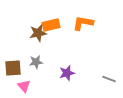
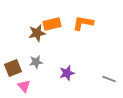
orange rectangle: moved 1 px right, 1 px up
brown star: moved 1 px left
brown square: rotated 18 degrees counterclockwise
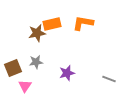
pink triangle: moved 1 px right; rotated 16 degrees clockwise
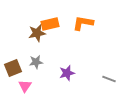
orange rectangle: moved 2 px left
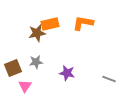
purple star: rotated 28 degrees clockwise
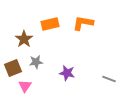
brown star: moved 13 px left, 6 px down; rotated 24 degrees counterclockwise
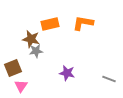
brown star: moved 7 px right; rotated 24 degrees counterclockwise
gray star: moved 11 px up
pink triangle: moved 4 px left
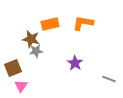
purple star: moved 8 px right, 10 px up; rotated 21 degrees clockwise
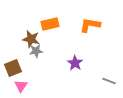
orange L-shape: moved 7 px right, 2 px down
gray line: moved 2 px down
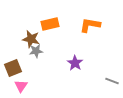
gray line: moved 3 px right
